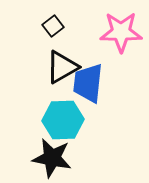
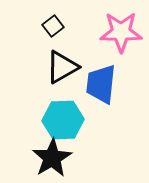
blue trapezoid: moved 13 px right, 1 px down
black star: rotated 30 degrees clockwise
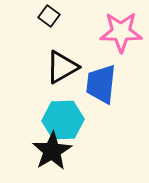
black square: moved 4 px left, 10 px up; rotated 15 degrees counterclockwise
black star: moved 7 px up
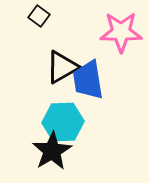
black square: moved 10 px left
blue trapezoid: moved 13 px left, 4 px up; rotated 15 degrees counterclockwise
cyan hexagon: moved 2 px down
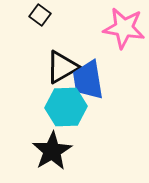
black square: moved 1 px right, 1 px up
pink star: moved 3 px right, 4 px up; rotated 9 degrees clockwise
cyan hexagon: moved 3 px right, 15 px up
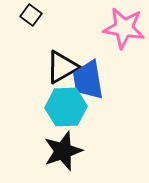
black square: moved 9 px left
black star: moved 11 px right; rotated 12 degrees clockwise
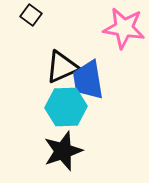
black triangle: rotated 6 degrees clockwise
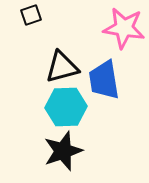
black square: rotated 35 degrees clockwise
black triangle: rotated 9 degrees clockwise
blue trapezoid: moved 16 px right
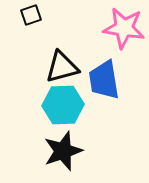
cyan hexagon: moved 3 px left, 2 px up
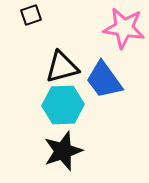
blue trapezoid: rotated 27 degrees counterclockwise
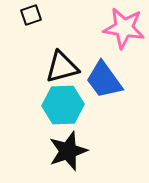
black star: moved 5 px right
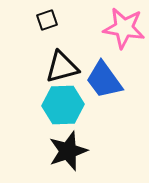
black square: moved 16 px right, 5 px down
